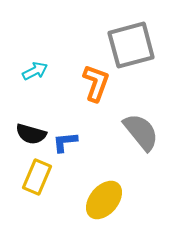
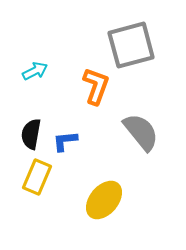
orange L-shape: moved 3 px down
black semicircle: rotated 84 degrees clockwise
blue L-shape: moved 1 px up
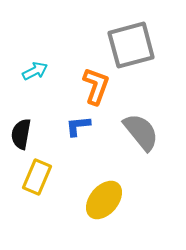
black semicircle: moved 10 px left
blue L-shape: moved 13 px right, 15 px up
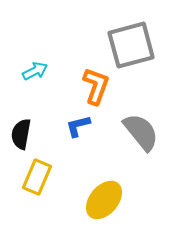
blue L-shape: rotated 8 degrees counterclockwise
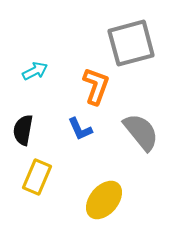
gray square: moved 2 px up
blue L-shape: moved 2 px right, 3 px down; rotated 100 degrees counterclockwise
black semicircle: moved 2 px right, 4 px up
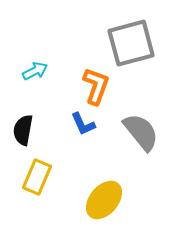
blue L-shape: moved 3 px right, 5 px up
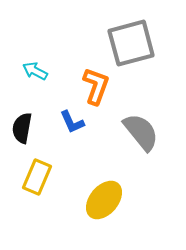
cyan arrow: rotated 125 degrees counterclockwise
blue L-shape: moved 11 px left, 2 px up
black semicircle: moved 1 px left, 2 px up
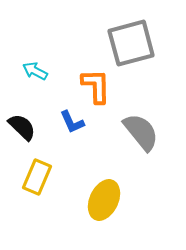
orange L-shape: rotated 21 degrees counterclockwise
black semicircle: moved 1 px up; rotated 124 degrees clockwise
yellow ellipse: rotated 15 degrees counterclockwise
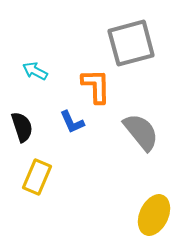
black semicircle: rotated 28 degrees clockwise
yellow ellipse: moved 50 px right, 15 px down
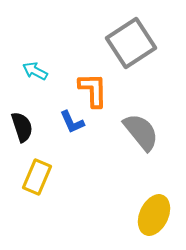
gray square: rotated 18 degrees counterclockwise
orange L-shape: moved 3 px left, 4 px down
